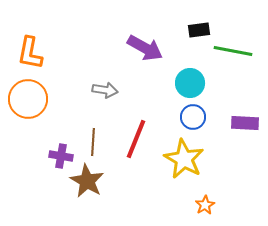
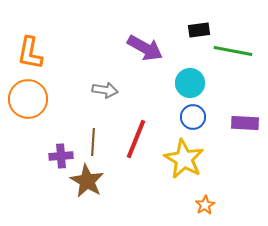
purple cross: rotated 15 degrees counterclockwise
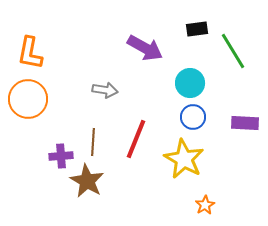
black rectangle: moved 2 px left, 1 px up
green line: rotated 48 degrees clockwise
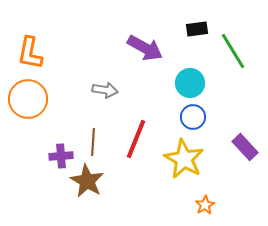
purple rectangle: moved 24 px down; rotated 44 degrees clockwise
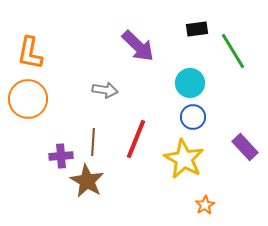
purple arrow: moved 7 px left, 2 px up; rotated 15 degrees clockwise
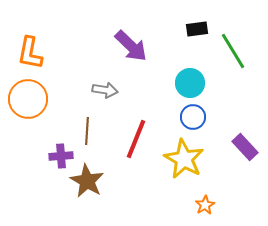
purple arrow: moved 7 px left
brown line: moved 6 px left, 11 px up
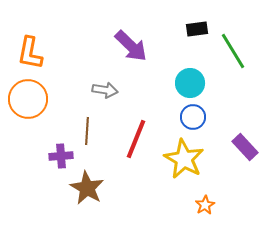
brown star: moved 7 px down
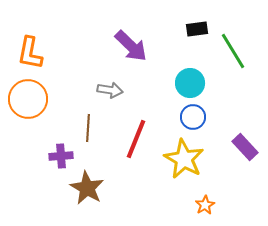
gray arrow: moved 5 px right
brown line: moved 1 px right, 3 px up
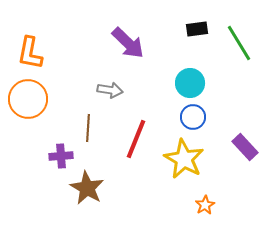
purple arrow: moved 3 px left, 3 px up
green line: moved 6 px right, 8 px up
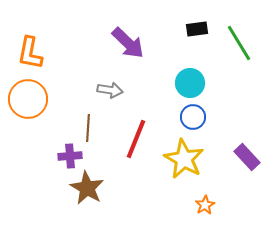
purple rectangle: moved 2 px right, 10 px down
purple cross: moved 9 px right
